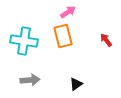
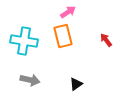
gray arrow: rotated 18 degrees clockwise
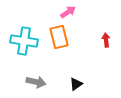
orange rectangle: moved 4 px left, 1 px down
red arrow: rotated 32 degrees clockwise
gray arrow: moved 6 px right, 2 px down
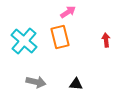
orange rectangle: moved 1 px right
cyan cross: rotated 32 degrees clockwise
black triangle: rotated 40 degrees clockwise
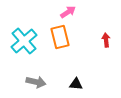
cyan cross: rotated 8 degrees clockwise
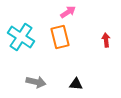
cyan cross: moved 3 px left, 4 px up; rotated 16 degrees counterclockwise
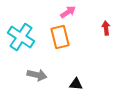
red arrow: moved 12 px up
gray arrow: moved 1 px right, 7 px up
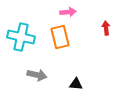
pink arrow: rotated 28 degrees clockwise
cyan cross: rotated 20 degrees counterclockwise
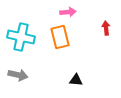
gray arrow: moved 19 px left
black triangle: moved 4 px up
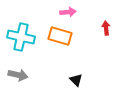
orange rectangle: moved 1 px up; rotated 60 degrees counterclockwise
black triangle: rotated 40 degrees clockwise
